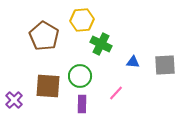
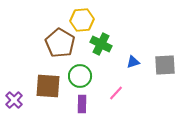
brown pentagon: moved 16 px right, 7 px down
blue triangle: rotated 24 degrees counterclockwise
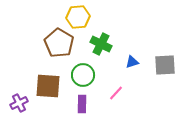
yellow hexagon: moved 4 px left, 3 px up
brown pentagon: moved 1 px left
blue triangle: moved 1 px left
green circle: moved 3 px right, 1 px up
purple cross: moved 5 px right, 3 px down; rotated 18 degrees clockwise
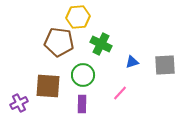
brown pentagon: moved 1 px up; rotated 24 degrees counterclockwise
pink line: moved 4 px right
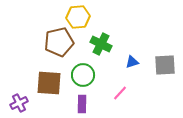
brown pentagon: rotated 20 degrees counterclockwise
brown square: moved 1 px right, 3 px up
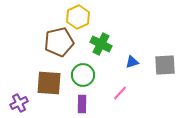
yellow hexagon: rotated 20 degrees counterclockwise
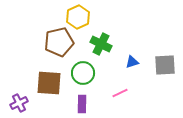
green circle: moved 2 px up
pink line: rotated 21 degrees clockwise
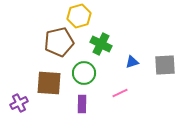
yellow hexagon: moved 1 px right, 1 px up; rotated 10 degrees clockwise
green circle: moved 1 px right
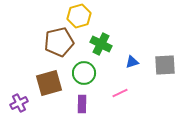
brown square: rotated 20 degrees counterclockwise
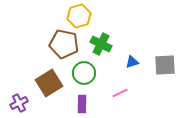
brown pentagon: moved 5 px right, 2 px down; rotated 24 degrees clockwise
brown square: rotated 16 degrees counterclockwise
